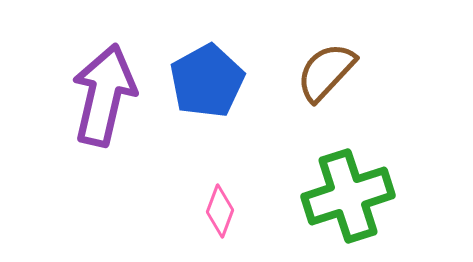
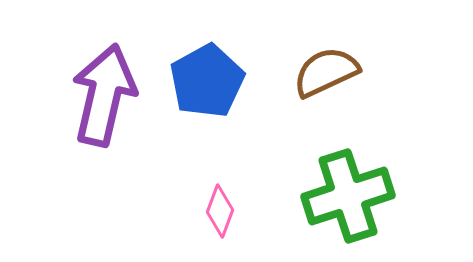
brown semicircle: rotated 22 degrees clockwise
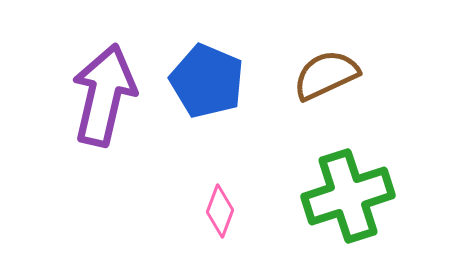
brown semicircle: moved 3 px down
blue pentagon: rotated 20 degrees counterclockwise
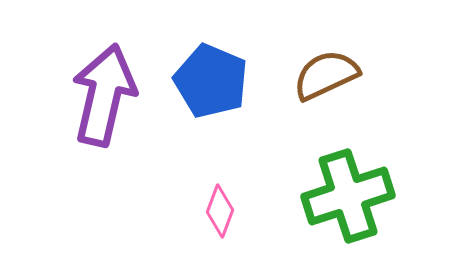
blue pentagon: moved 4 px right
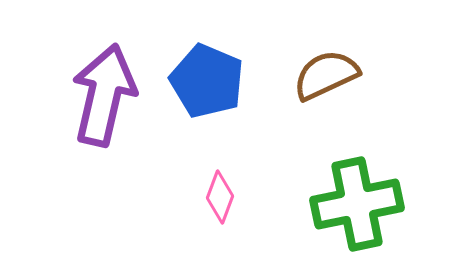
blue pentagon: moved 4 px left
green cross: moved 9 px right, 8 px down; rotated 6 degrees clockwise
pink diamond: moved 14 px up
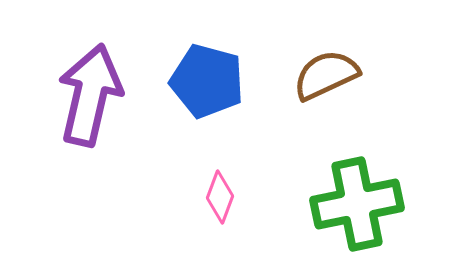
blue pentagon: rotated 8 degrees counterclockwise
purple arrow: moved 14 px left
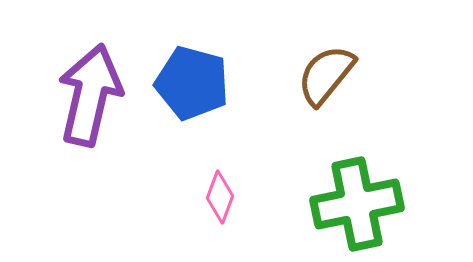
brown semicircle: rotated 26 degrees counterclockwise
blue pentagon: moved 15 px left, 2 px down
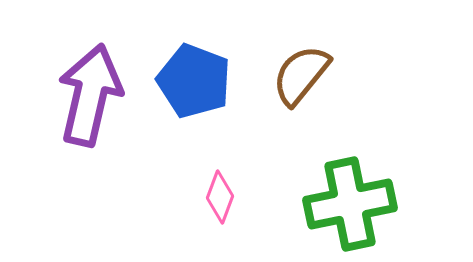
brown semicircle: moved 25 px left
blue pentagon: moved 2 px right, 2 px up; rotated 6 degrees clockwise
green cross: moved 7 px left
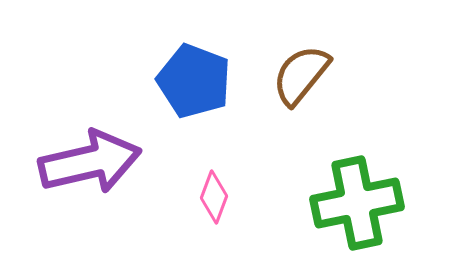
purple arrow: moved 67 px down; rotated 64 degrees clockwise
pink diamond: moved 6 px left
green cross: moved 7 px right, 1 px up
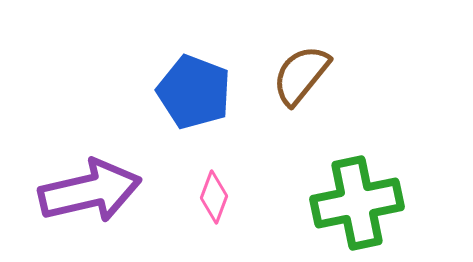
blue pentagon: moved 11 px down
purple arrow: moved 29 px down
